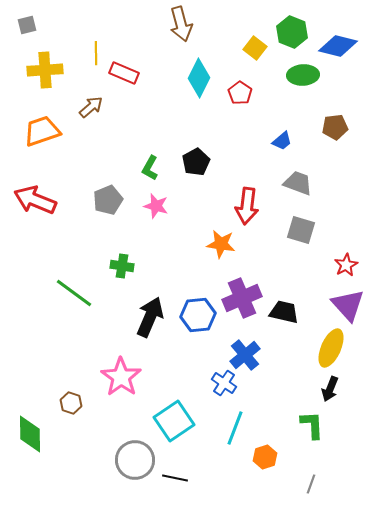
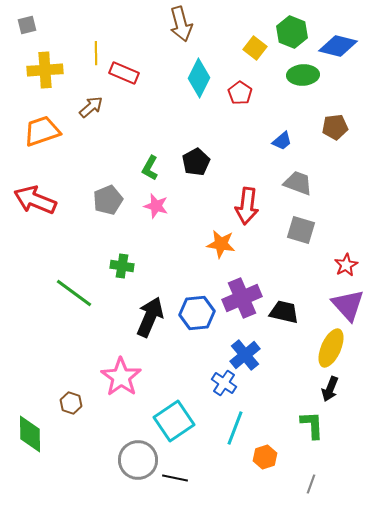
blue hexagon at (198, 315): moved 1 px left, 2 px up
gray circle at (135, 460): moved 3 px right
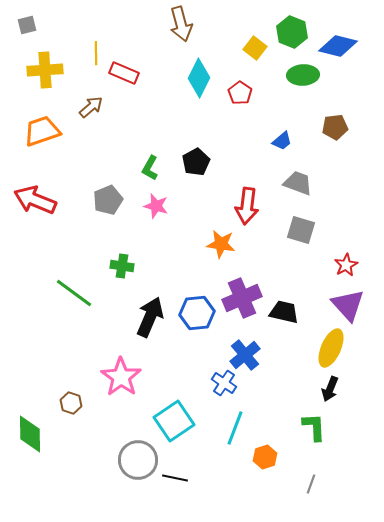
green L-shape at (312, 425): moved 2 px right, 2 px down
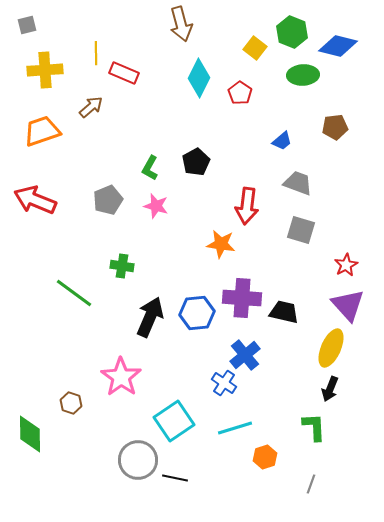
purple cross at (242, 298): rotated 27 degrees clockwise
cyan line at (235, 428): rotated 52 degrees clockwise
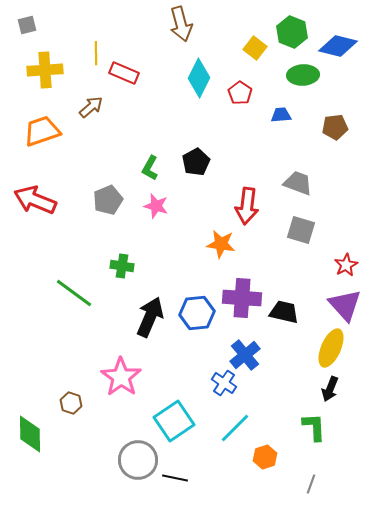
blue trapezoid at (282, 141): moved 1 px left, 26 px up; rotated 145 degrees counterclockwise
purple triangle at (348, 305): moved 3 px left
cyan line at (235, 428): rotated 28 degrees counterclockwise
